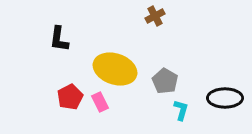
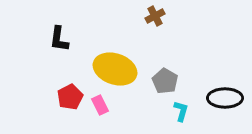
pink rectangle: moved 3 px down
cyan L-shape: moved 1 px down
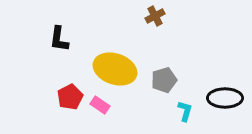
gray pentagon: moved 1 px left, 1 px up; rotated 25 degrees clockwise
pink rectangle: rotated 30 degrees counterclockwise
cyan L-shape: moved 4 px right
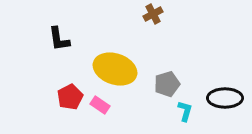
brown cross: moved 2 px left, 2 px up
black L-shape: rotated 16 degrees counterclockwise
gray pentagon: moved 3 px right, 4 px down
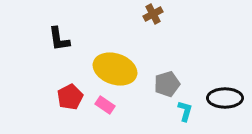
pink rectangle: moved 5 px right
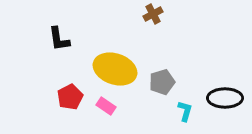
gray pentagon: moved 5 px left, 2 px up
pink rectangle: moved 1 px right, 1 px down
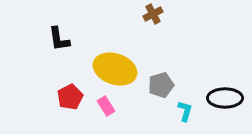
gray pentagon: moved 1 px left, 3 px down
pink rectangle: rotated 24 degrees clockwise
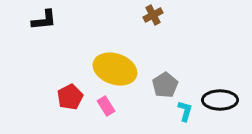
brown cross: moved 1 px down
black L-shape: moved 15 px left, 19 px up; rotated 88 degrees counterclockwise
gray pentagon: moved 4 px right; rotated 15 degrees counterclockwise
black ellipse: moved 5 px left, 2 px down
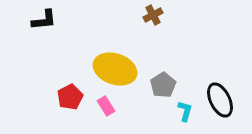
gray pentagon: moved 2 px left
black ellipse: rotated 64 degrees clockwise
